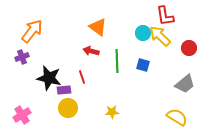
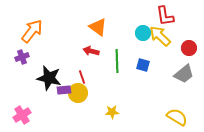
gray trapezoid: moved 1 px left, 10 px up
yellow circle: moved 10 px right, 15 px up
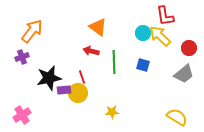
green line: moved 3 px left, 1 px down
black star: rotated 25 degrees counterclockwise
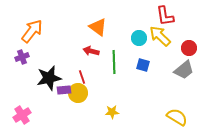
cyan circle: moved 4 px left, 5 px down
gray trapezoid: moved 4 px up
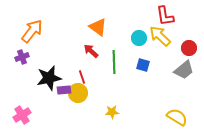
red arrow: rotated 28 degrees clockwise
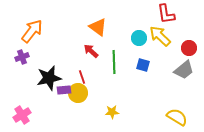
red L-shape: moved 1 px right, 2 px up
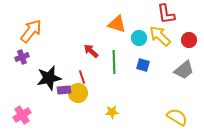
orange triangle: moved 19 px right, 3 px up; rotated 18 degrees counterclockwise
orange arrow: moved 1 px left
red circle: moved 8 px up
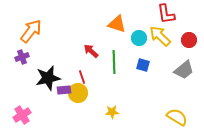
black star: moved 1 px left
